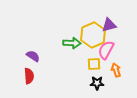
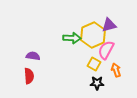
green arrow: moved 5 px up
purple semicircle: rotated 24 degrees counterclockwise
yellow square: rotated 32 degrees clockwise
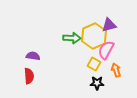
yellow hexagon: moved 1 px right, 1 px down
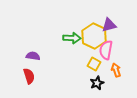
yellow hexagon: rotated 10 degrees counterclockwise
pink semicircle: rotated 18 degrees counterclockwise
red semicircle: rotated 14 degrees counterclockwise
black star: rotated 24 degrees counterclockwise
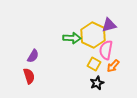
yellow hexagon: moved 1 px left, 1 px up
purple semicircle: rotated 112 degrees clockwise
orange arrow: moved 3 px left, 4 px up; rotated 120 degrees counterclockwise
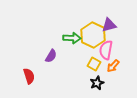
purple semicircle: moved 18 px right
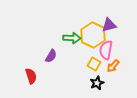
red semicircle: moved 2 px right
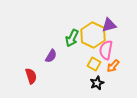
green arrow: rotated 114 degrees clockwise
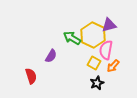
green arrow: rotated 96 degrees clockwise
yellow square: moved 1 px up
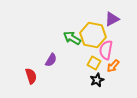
purple triangle: moved 3 px right, 6 px up; rotated 14 degrees counterclockwise
yellow hexagon: rotated 15 degrees counterclockwise
purple semicircle: moved 4 px down
black star: moved 3 px up
